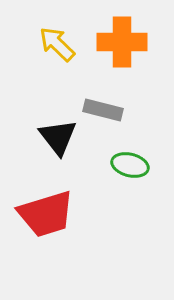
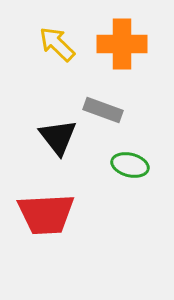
orange cross: moved 2 px down
gray rectangle: rotated 6 degrees clockwise
red trapezoid: rotated 14 degrees clockwise
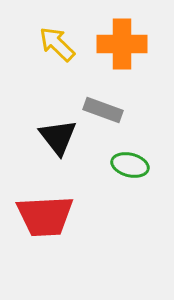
red trapezoid: moved 1 px left, 2 px down
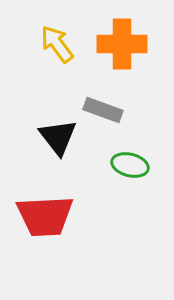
yellow arrow: rotated 9 degrees clockwise
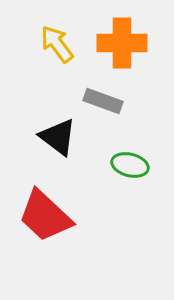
orange cross: moved 1 px up
gray rectangle: moved 9 px up
black triangle: rotated 15 degrees counterclockwise
red trapezoid: rotated 46 degrees clockwise
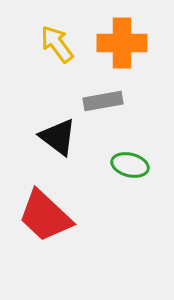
gray rectangle: rotated 30 degrees counterclockwise
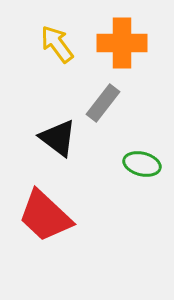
gray rectangle: moved 2 px down; rotated 42 degrees counterclockwise
black triangle: moved 1 px down
green ellipse: moved 12 px right, 1 px up
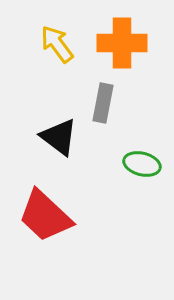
gray rectangle: rotated 27 degrees counterclockwise
black triangle: moved 1 px right, 1 px up
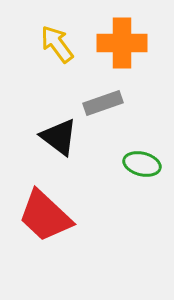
gray rectangle: rotated 60 degrees clockwise
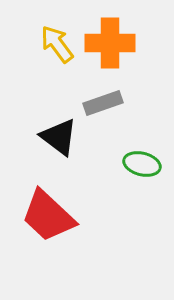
orange cross: moved 12 px left
red trapezoid: moved 3 px right
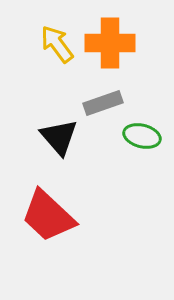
black triangle: rotated 12 degrees clockwise
green ellipse: moved 28 px up
